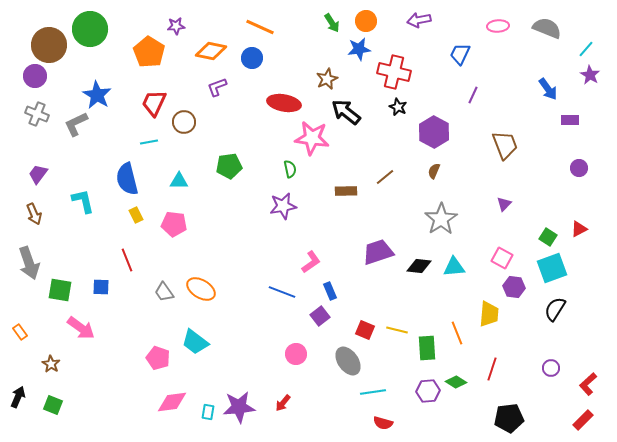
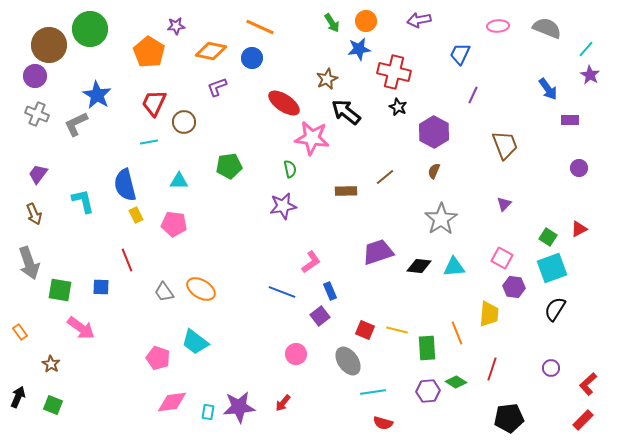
red ellipse at (284, 103): rotated 24 degrees clockwise
blue semicircle at (127, 179): moved 2 px left, 6 px down
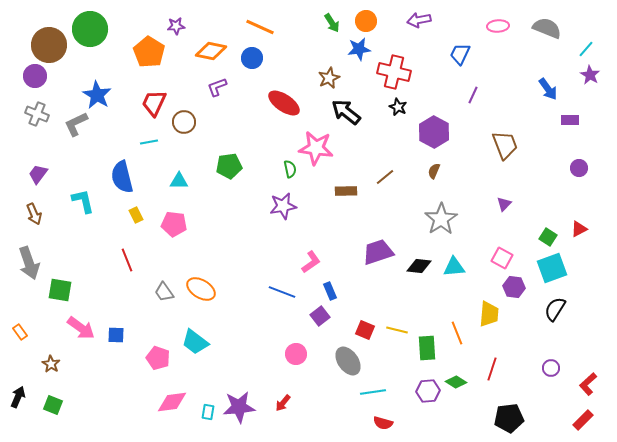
brown star at (327, 79): moved 2 px right, 1 px up
pink star at (312, 138): moved 4 px right, 10 px down
blue semicircle at (125, 185): moved 3 px left, 8 px up
blue square at (101, 287): moved 15 px right, 48 px down
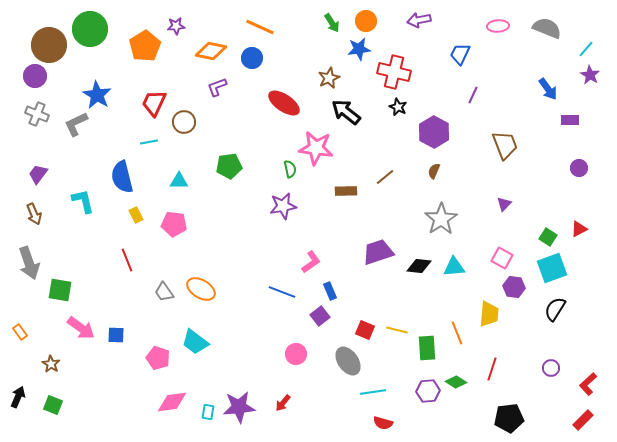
orange pentagon at (149, 52): moved 4 px left, 6 px up; rotated 8 degrees clockwise
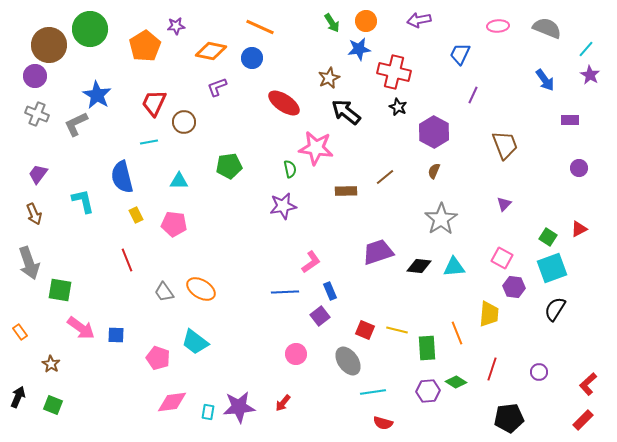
blue arrow at (548, 89): moved 3 px left, 9 px up
blue line at (282, 292): moved 3 px right; rotated 24 degrees counterclockwise
purple circle at (551, 368): moved 12 px left, 4 px down
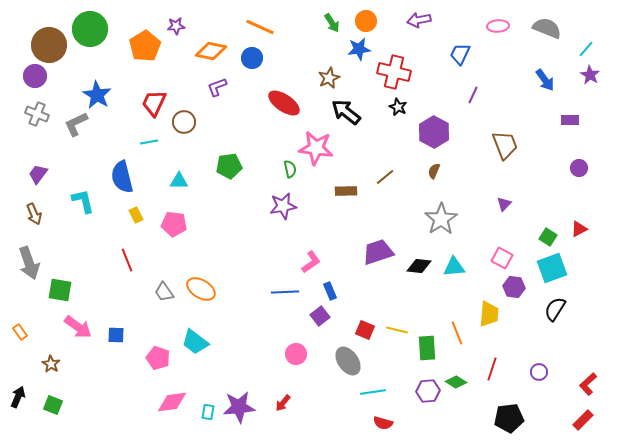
pink arrow at (81, 328): moved 3 px left, 1 px up
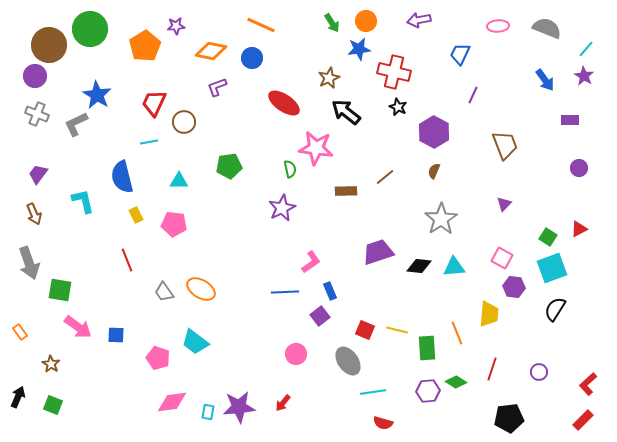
orange line at (260, 27): moved 1 px right, 2 px up
purple star at (590, 75): moved 6 px left, 1 px down
purple star at (283, 206): moved 1 px left, 2 px down; rotated 16 degrees counterclockwise
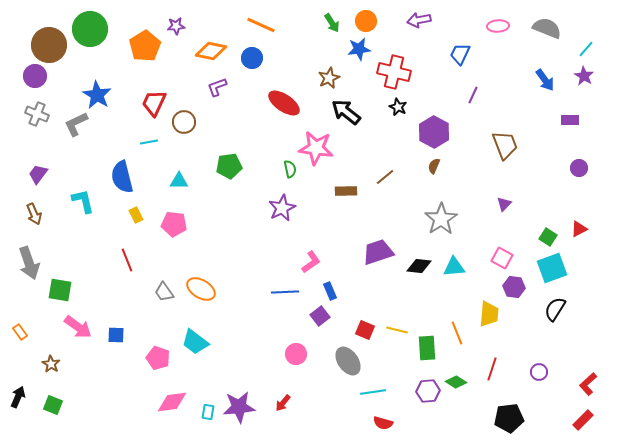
brown semicircle at (434, 171): moved 5 px up
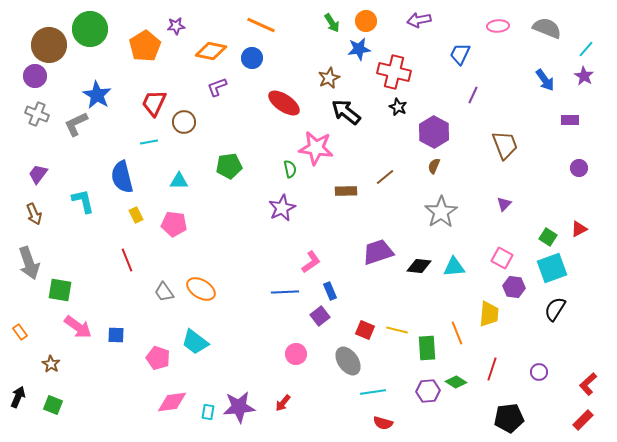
gray star at (441, 219): moved 7 px up
